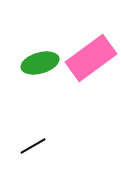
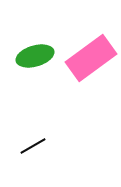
green ellipse: moved 5 px left, 7 px up
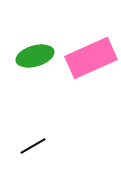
pink rectangle: rotated 12 degrees clockwise
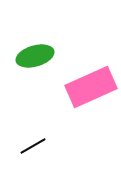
pink rectangle: moved 29 px down
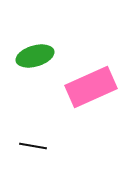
black line: rotated 40 degrees clockwise
